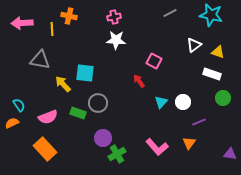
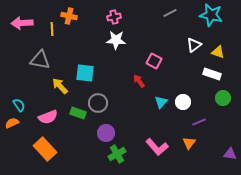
yellow arrow: moved 3 px left, 2 px down
purple circle: moved 3 px right, 5 px up
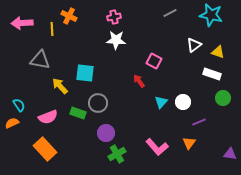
orange cross: rotated 14 degrees clockwise
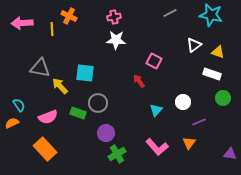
gray triangle: moved 8 px down
cyan triangle: moved 5 px left, 8 px down
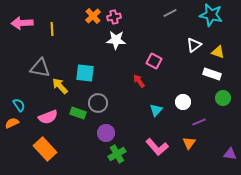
orange cross: moved 24 px right; rotated 21 degrees clockwise
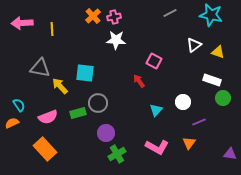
white rectangle: moved 6 px down
green rectangle: rotated 35 degrees counterclockwise
pink L-shape: rotated 20 degrees counterclockwise
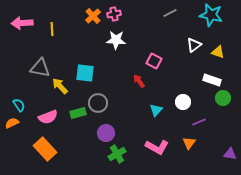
pink cross: moved 3 px up
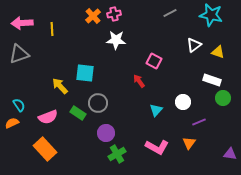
gray triangle: moved 21 px left, 14 px up; rotated 30 degrees counterclockwise
green rectangle: rotated 49 degrees clockwise
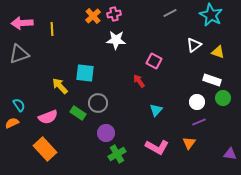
cyan star: rotated 15 degrees clockwise
white circle: moved 14 px right
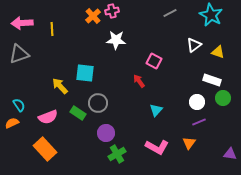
pink cross: moved 2 px left, 3 px up
